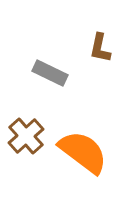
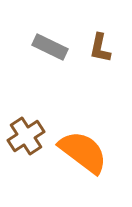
gray rectangle: moved 26 px up
brown cross: rotated 9 degrees clockwise
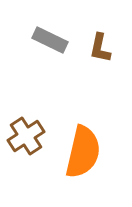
gray rectangle: moved 7 px up
orange semicircle: rotated 66 degrees clockwise
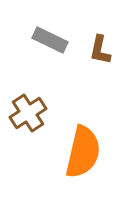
brown L-shape: moved 2 px down
brown cross: moved 2 px right, 23 px up
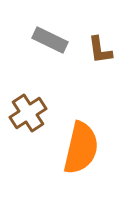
brown L-shape: rotated 20 degrees counterclockwise
orange semicircle: moved 2 px left, 4 px up
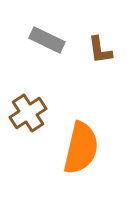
gray rectangle: moved 3 px left
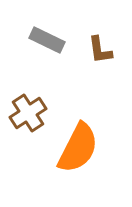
orange semicircle: moved 3 px left; rotated 14 degrees clockwise
